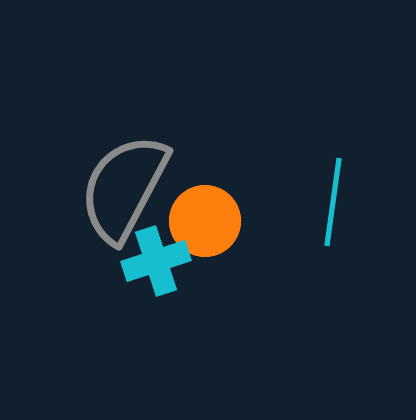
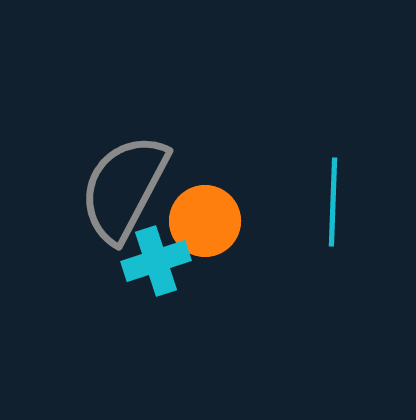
cyan line: rotated 6 degrees counterclockwise
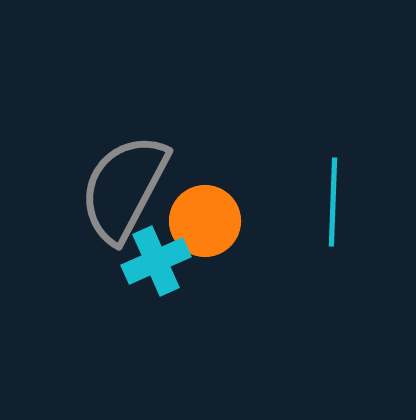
cyan cross: rotated 6 degrees counterclockwise
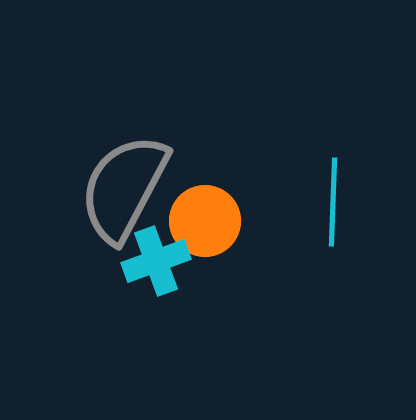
cyan cross: rotated 4 degrees clockwise
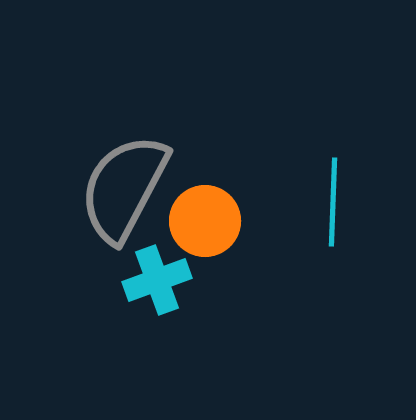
cyan cross: moved 1 px right, 19 px down
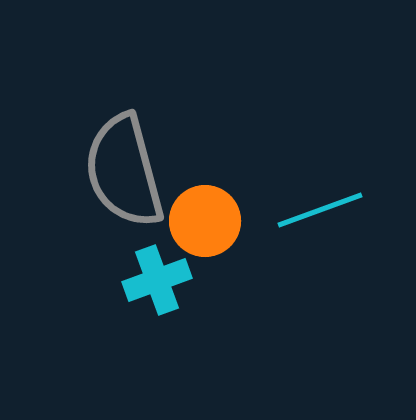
gray semicircle: moved 17 px up; rotated 43 degrees counterclockwise
cyan line: moved 13 px left, 8 px down; rotated 68 degrees clockwise
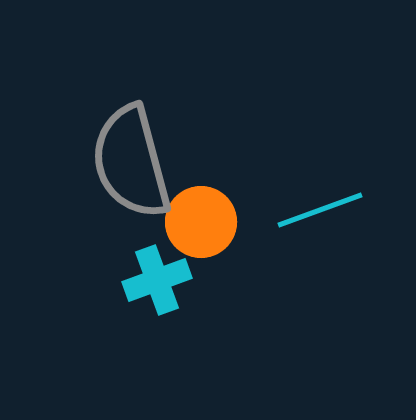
gray semicircle: moved 7 px right, 9 px up
orange circle: moved 4 px left, 1 px down
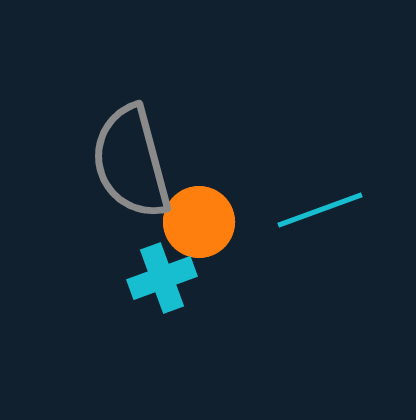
orange circle: moved 2 px left
cyan cross: moved 5 px right, 2 px up
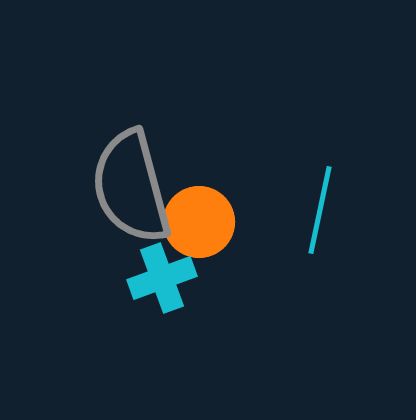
gray semicircle: moved 25 px down
cyan line: rotated 58 degrees counterclockwise
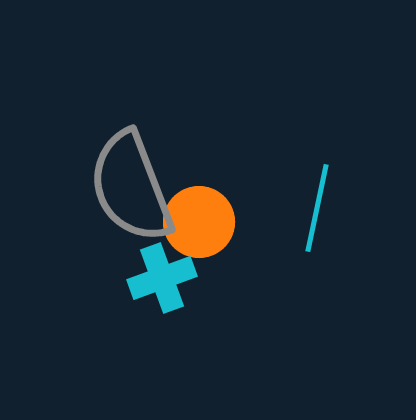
gray semicircle: rotated 6 degrees counterclockwise
cyan line: moved 3 px left, 2 px up
